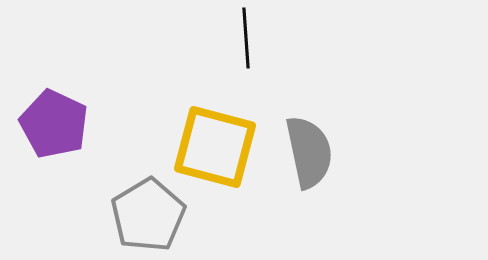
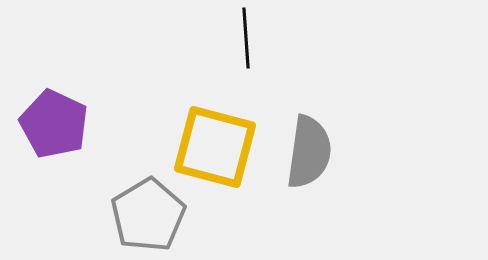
gray semicircle: rotated 20 degrees clockwise
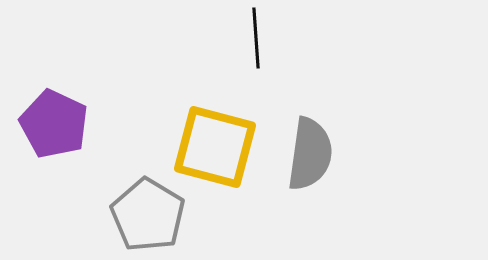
black line: moved 10 px right
gray semicircle: moved 1 px right, 2 px down
gray pentagon: rotated 10 degrees counterclockwise
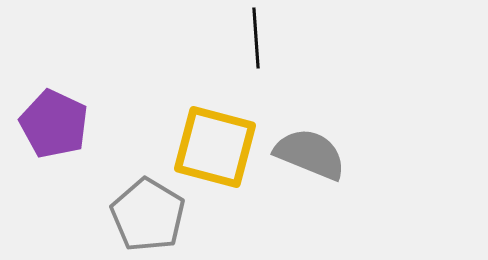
gray semicircle: rotated 76 degrees counterclockwise
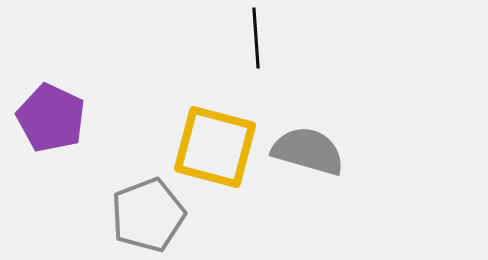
purple pentagon: moved 3 px left, 6 px up
gray semicircle: moved 2 px left, 3 px up; rotated 6 degrees counterclockwise
gray pentagon: rotated 20 degrees clockwise
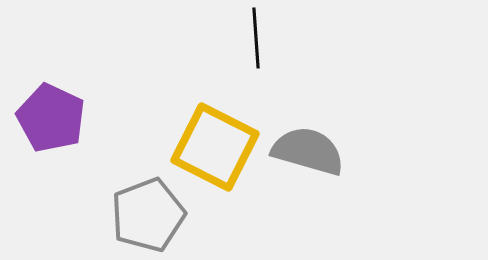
yellow square: rotated 12 degrees clockwise
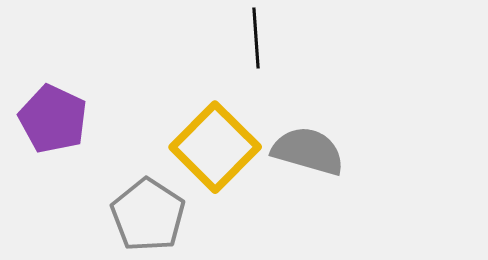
purple pentagon: moved 2 px right, 1 px down
yellow square: rotated 18 degrees clockwise
gray pentagon: rotated 18 degrees counterclockwise
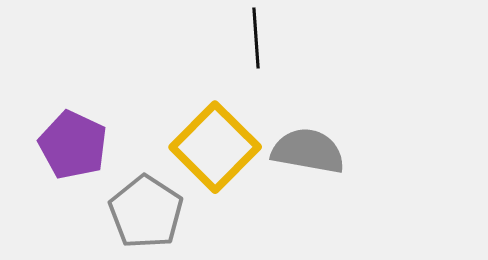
purple pentagon: moved 20 px right, 26 px down
gray semicircle: rotated 6 degrees counterclockwise
gray pentagon: moved 2 px left, 3 px up
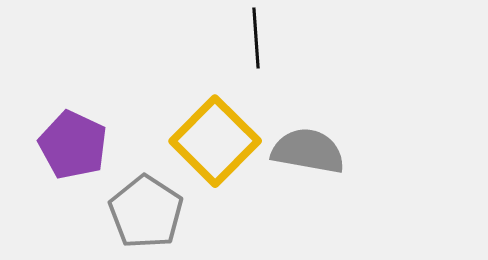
yellow square: moved 6 px up
